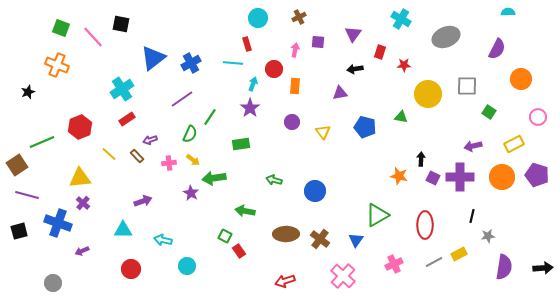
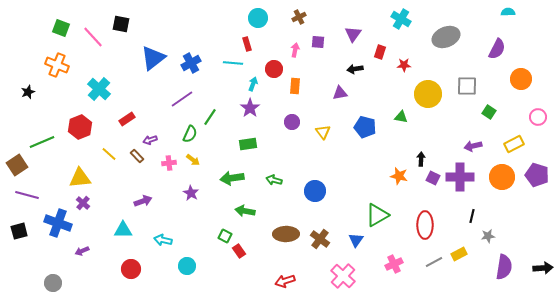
cyan cross at (122, 89): moved 23 px left; rotated 15 degrees counterclockwise
green rectangle at (241, 144): moved 7 px right
green arrow at (214, 178): moved 18 px right
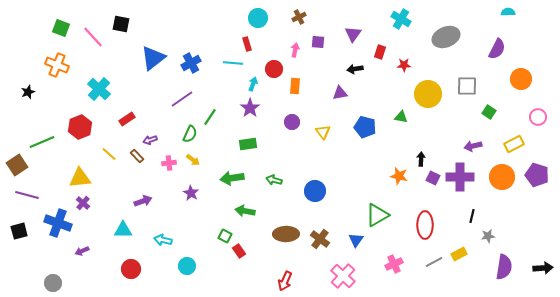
red arrow at (285, 281): rotated 48 degrees counterclockwise
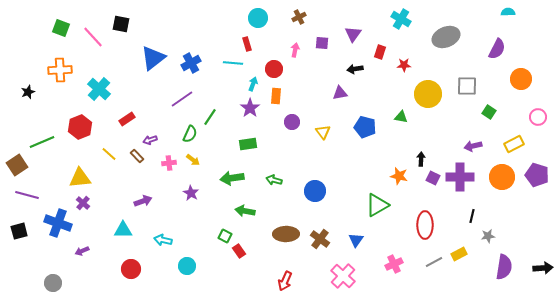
purple square at (318, 42): moved 4 px right, 1 px down
orange cross at (57, 65): moved 3 px right, 5 px down; rotated 25 degrees counterclockwise
orange rectangle at (295, 86): moved 19 px left, 10 px down
green triangle at (377, 215): moved 10 px up
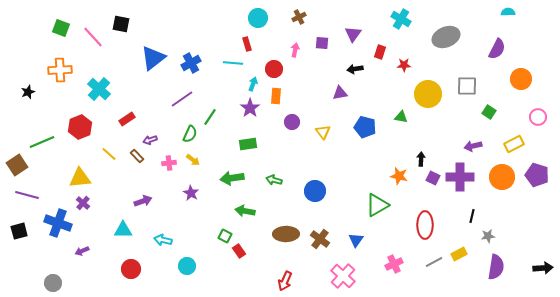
purple semicircle at (504, 267): moved 8 px left
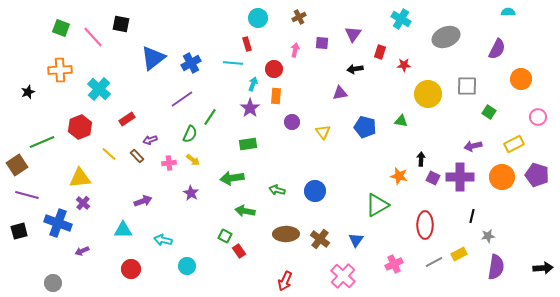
green triangle at (401, 117): moved 4 px down
green arrow at (274, 180): moved 3 px right, 10 px down
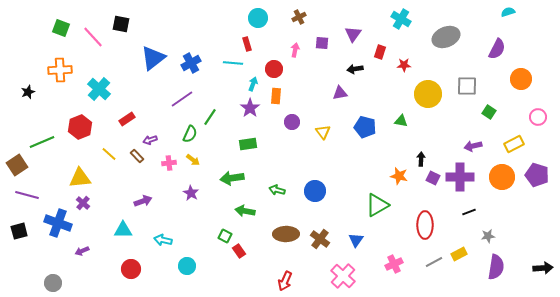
cyan semicircle at (508, 12): rotated 16 degrees counterclockwise
black line at (472, 216): moved 3 px left, 4 px up; rotated 56 degrees clockwise
